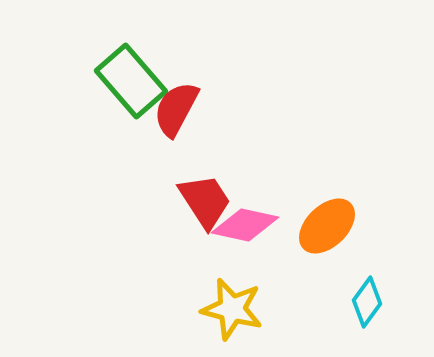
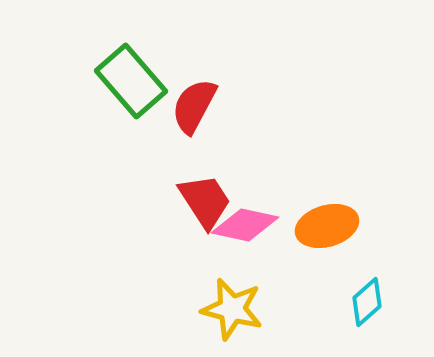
red semicircle: moved 18 px right, 3 px up
orange ellipse: rotated 28 degrees clockwise
cyan diamond: rotated 12 degrees clockwise
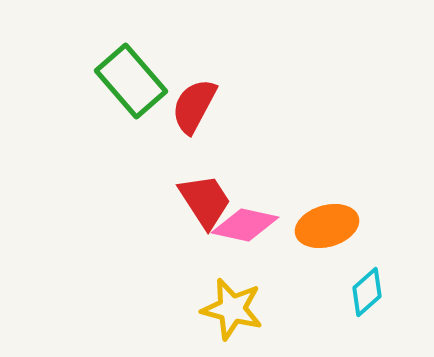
cyan diamond: moved 10 px up
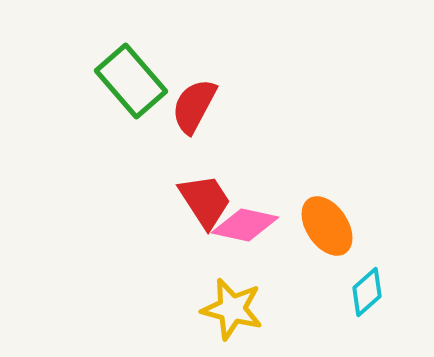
orange ellipse: rotated 72 degrees clockwise
